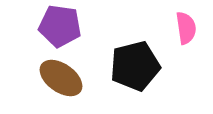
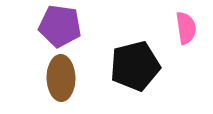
brown ellipse: rotated 54 degrees clockwise
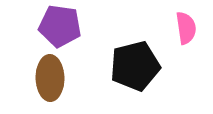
brown ellipse: moved 11 px left
